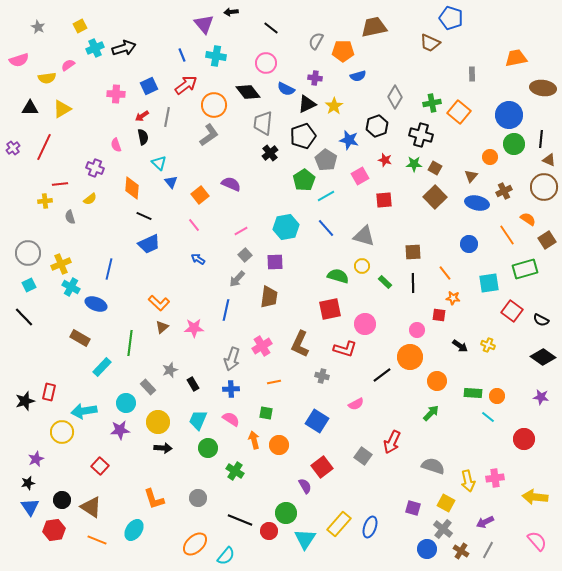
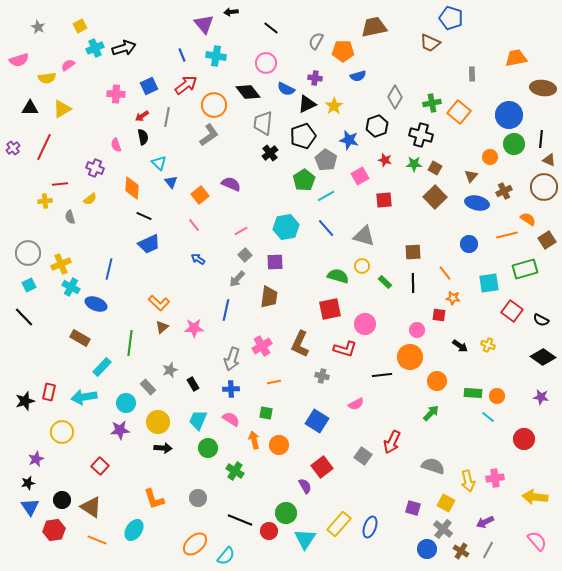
orange line at (507, 235): rotated 70 degrees counterclockwise
black line at (382, 375): rotated 30 degrees clockwise
cyan arrow at (84, 411): moved 14 px up
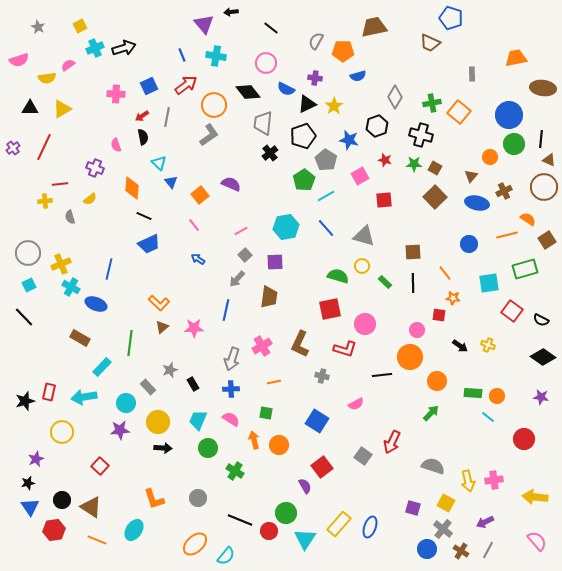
pink cross at (495, 478): moved 1 px left, 2 px down
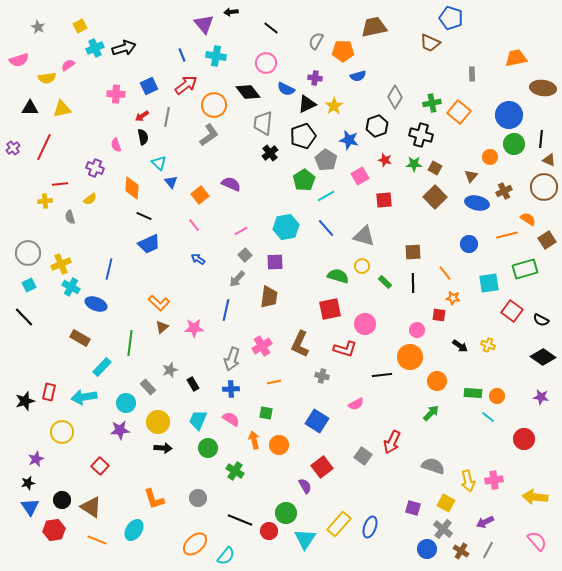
yellow triangle at (62, 109): rotated 18 degrees clockwise
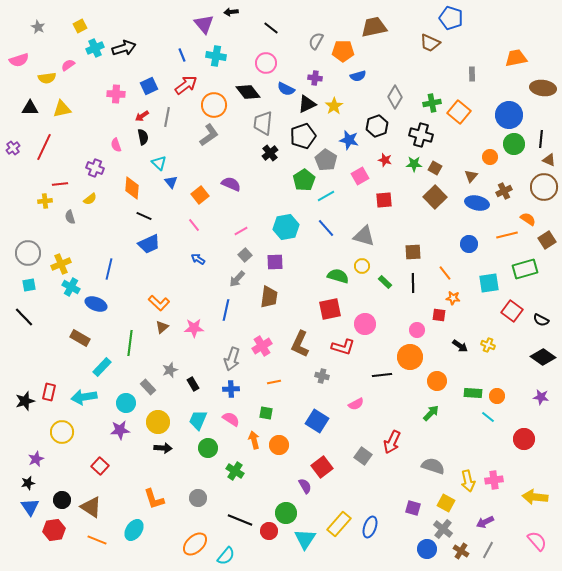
cyan square at (29, 285): rotated 16 degrees clockwise
red L-shape at (345, 349): moved 2 px left, 2 px up
